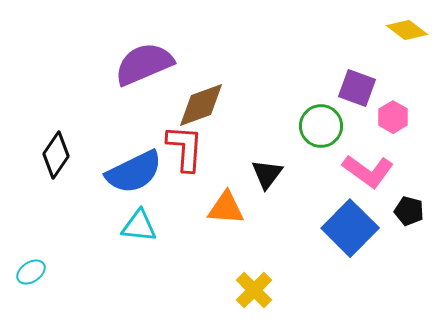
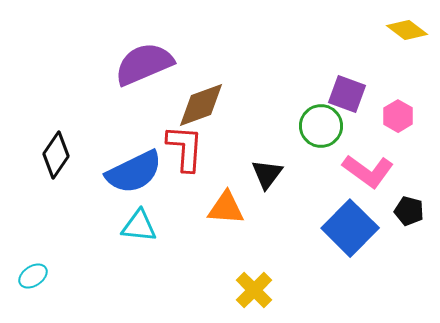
purple square: moved 10 px left, 6 px down
pink hexagon: moved 5 px right, 1 px up
cyan ellipse: moved 2 px right, 4 px down
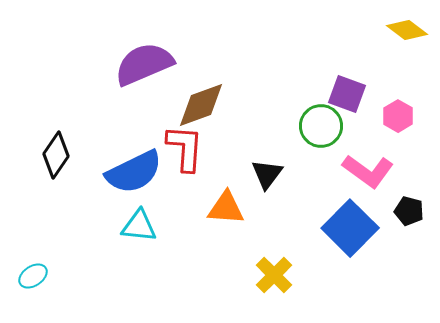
yellow cross: moved 20 px right, 15 px up
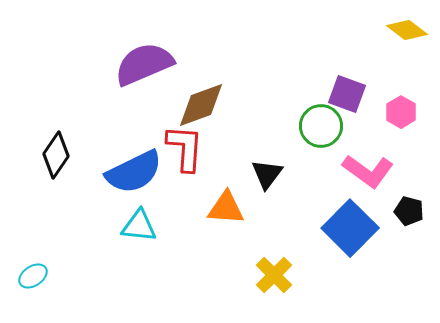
pink hexagon: moved 3 px right, 4 px up
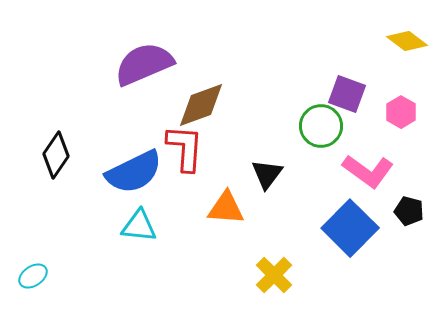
yellow diamond: moved 11 px down
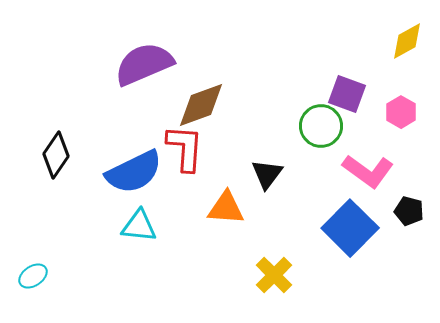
yellow diamond: rotated 66 degrees counterclockwise
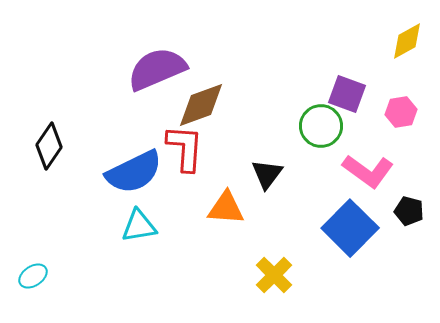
purple semicircle: moved 13 px right, 5 px down
pink hexagon: rotated 20 degrees clockwise
black diamond: moved 7 px left, 9 px up
cyan triangle: rotated 15 degrees counterclockwise
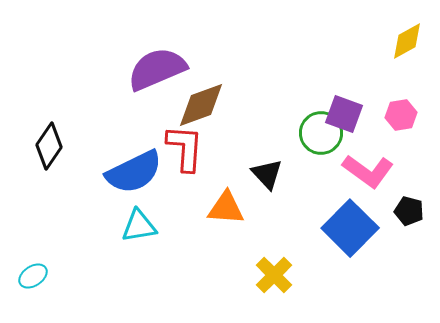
purple square: moved 3 px left, 20 px down
pink hexagon: moved 3 px down
green circle: moved 7 px down
black triangle: rotated 20 degrees counterclockwise
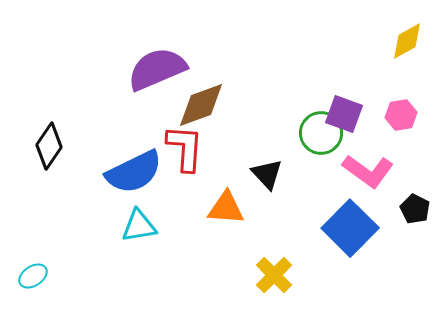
black pentagon: moved 6 px right, 2 px up; rotated 12 degrees clockwise
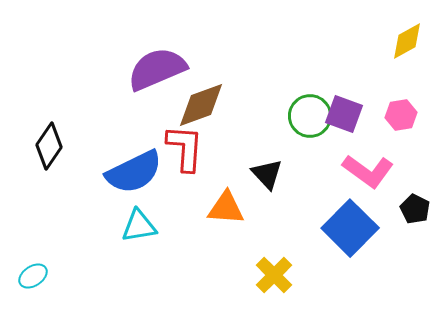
green circle: moved 11 px left, 17 px up
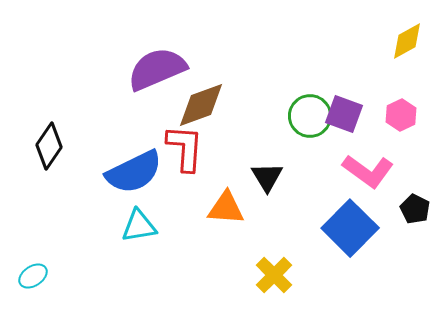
pink hexagon: rotated 16 degrees counterclockwise
black triangle: moved 3 px down; rotated 12 degrees clockwise
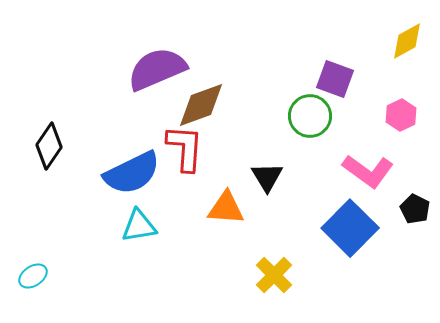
purple square: moved 9 px left, 35 px up
blue semicircle: moved 2 px left, 1 px down
